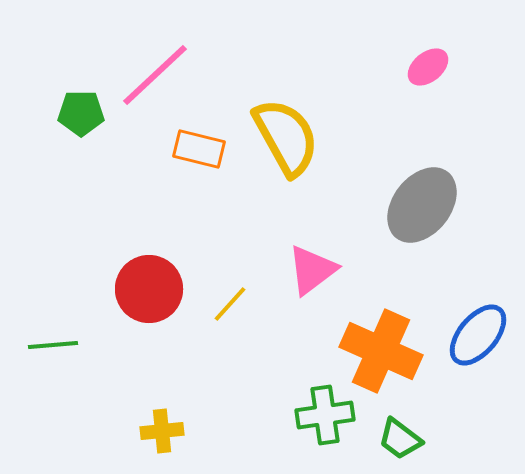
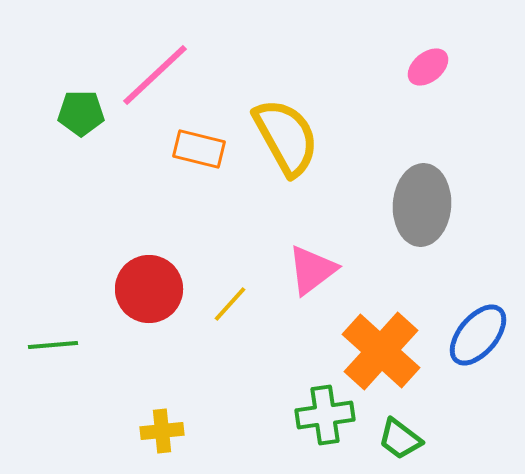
gray ellipse: rotated 34 degrees counterclockwise
orange cross: rotated 18 degrees clockwise
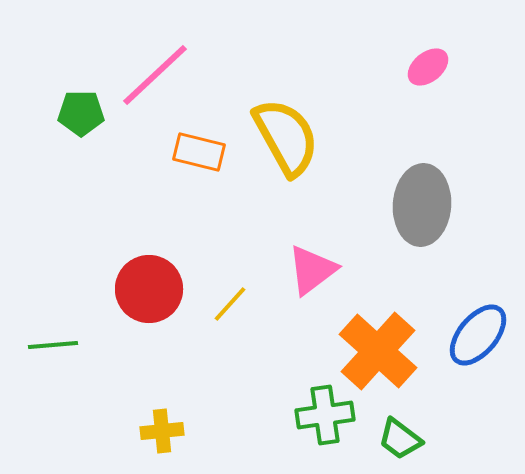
orange rectangle: moved 3 px down
orange cross: moved 3 px left
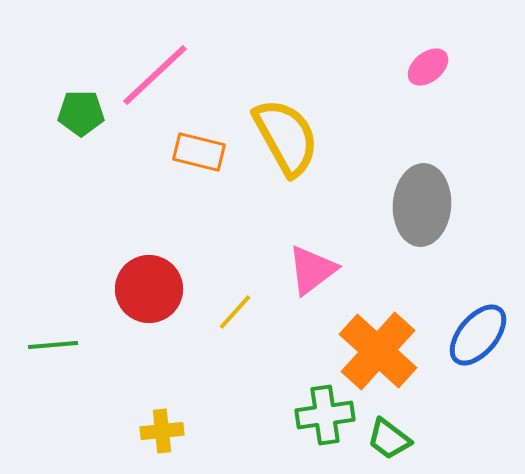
yellow line: moved 5 px right, 8 px down
green trapezoid: moved 11 px left
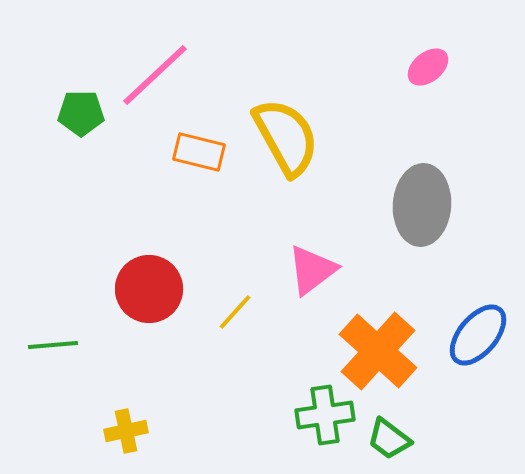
yellow cross: moved 36 px left; rotated 6 degrees counterclockwise
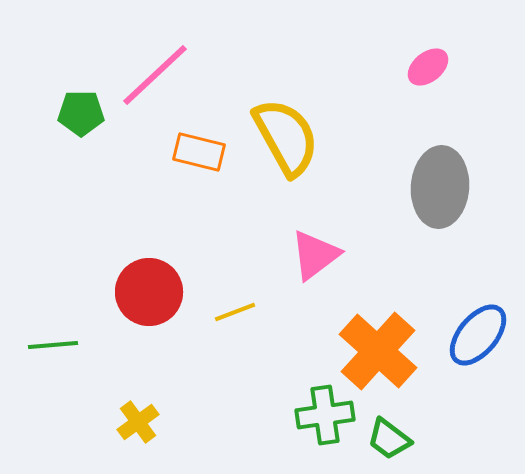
gray ellipse: moved 18 px right, 18 px up
pink triangle: moved 3 px right, 15 px up
red circle: moved 3 px down
yellow line: rotated 27 degrees clockwise
yellow cross: moved 12 px right, 9 px up; rotated 24 degrees counterclockwise
